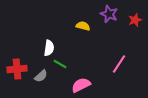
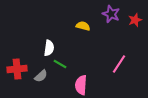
purple star: moved 2 px right
pink semicircle: rotated 60 degrees counterclockwise
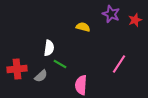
yellow semicircle: moved 1 px down
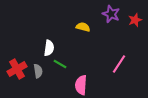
red cross: rotated 24 degrees counterclockwise
gray semicircle: moved 3 px left, 5 px up; rotated 56 degrees counterclockwise
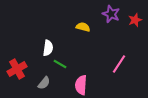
white semicircle: moved 1 px left
gray semicircle: moved 6 px right, 12 px down; rotated 48 degrees clockwise
